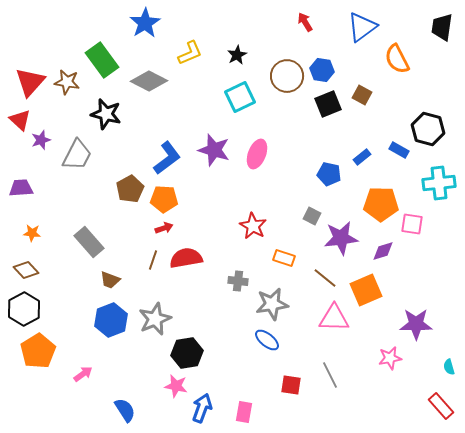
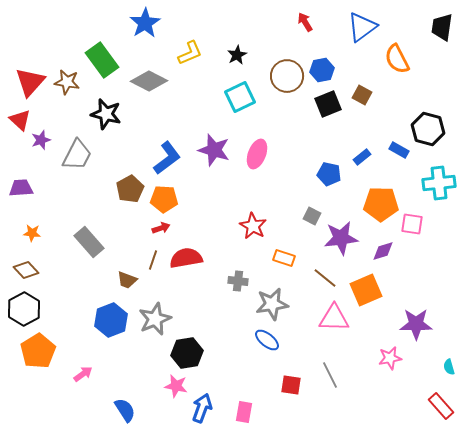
blue hexagon at (322, 70): rotated 20 degrees counterclockwise
red arrow at (164, 228): moved 3 px left
brown trapezoid at (110, 280): moved 17 px right
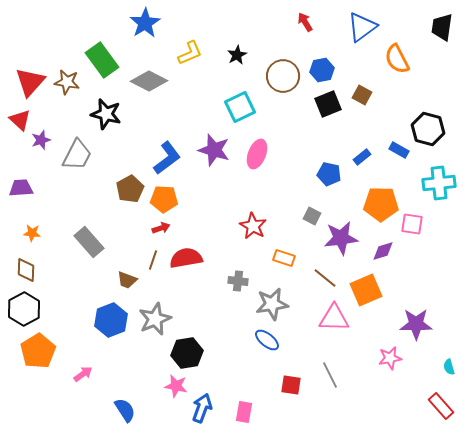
brown circle at (287, 76): moved 4 px left
cyan square at (240, 97): moved 10 px down
brown diamond at (26, 270): rotated 45 degrees clockwise
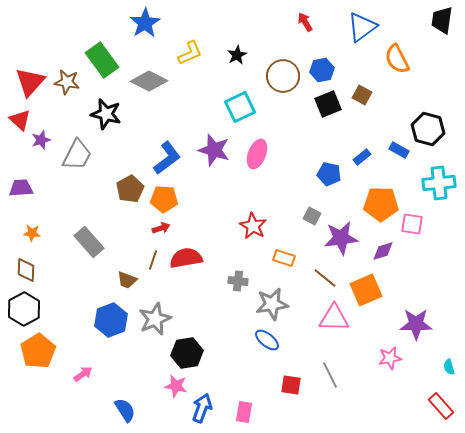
black trapezoid at (442, 27): moved 7 px up
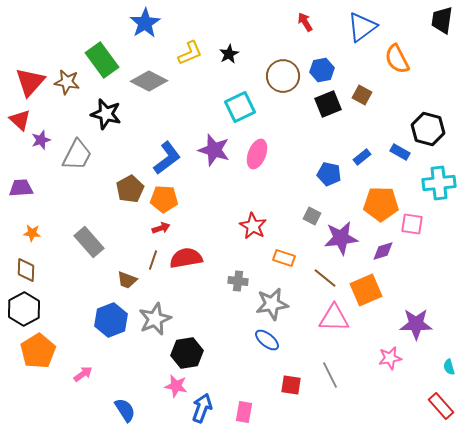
black star at (237, 55): moved 8 px left, 1 px up
blue rectangle at (399, 150): moved 1 px right, 2 px down
